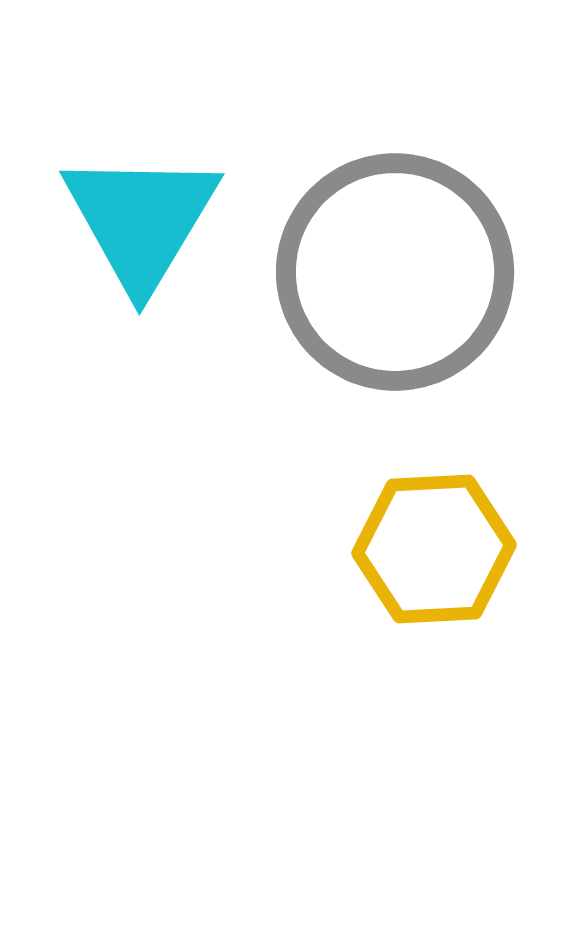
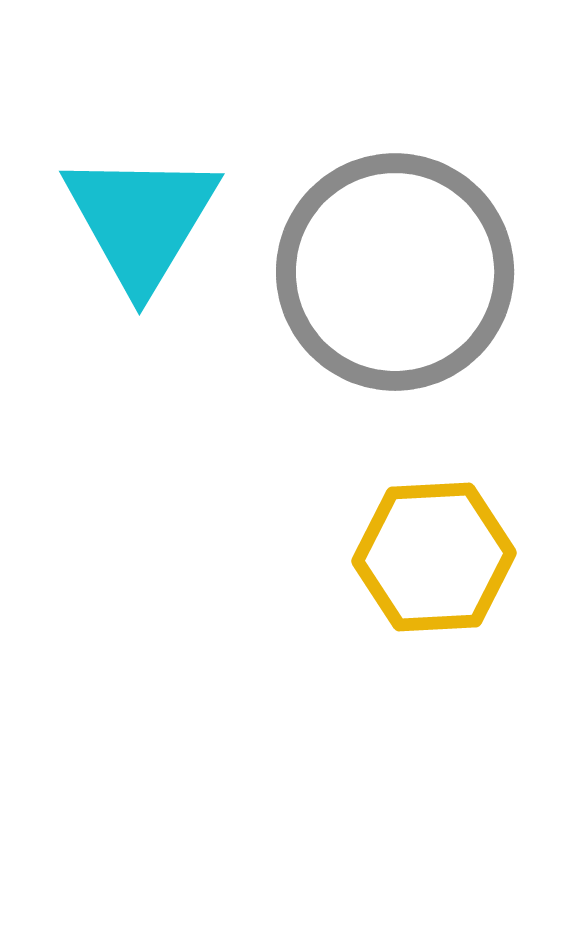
yellow hexagon: moved 8 px down
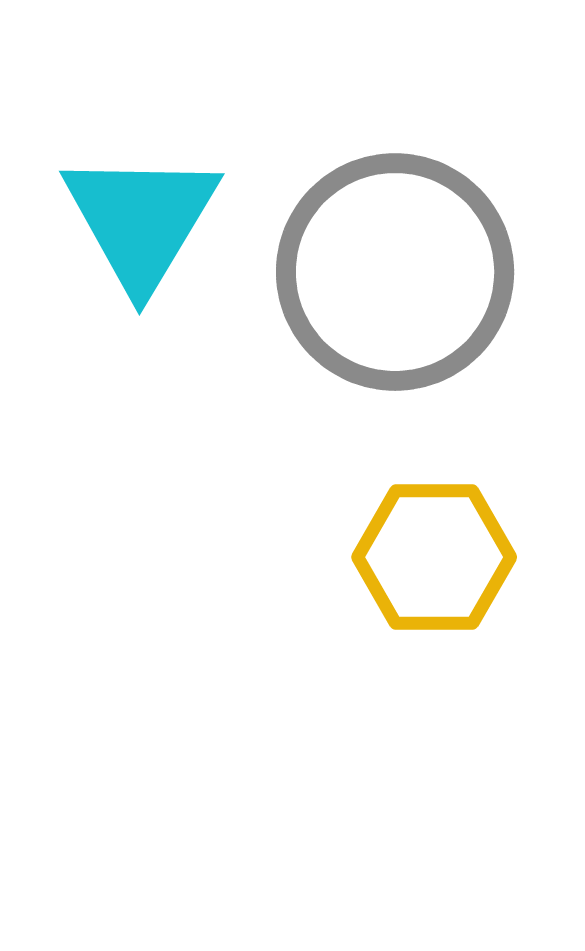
yellow hexagon: rotated 3 degrees clockwise
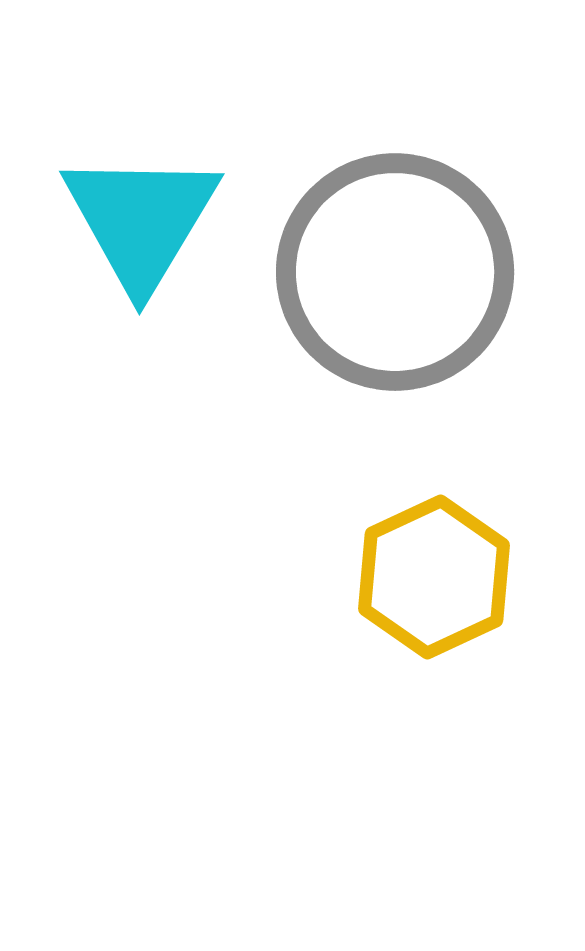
yellow hexagon: moved 20 px down; rotated 25 degrees counterclockwise
